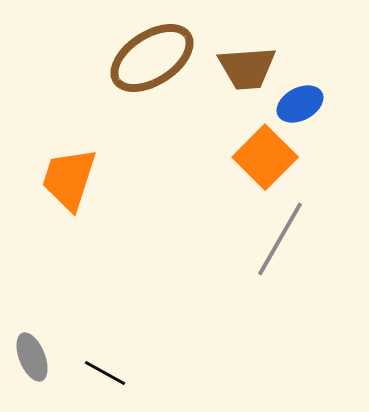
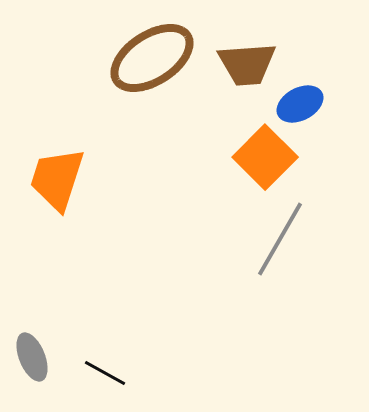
brown trapezoid: moved 4 px up
orange trapezoid: moved 12 px left
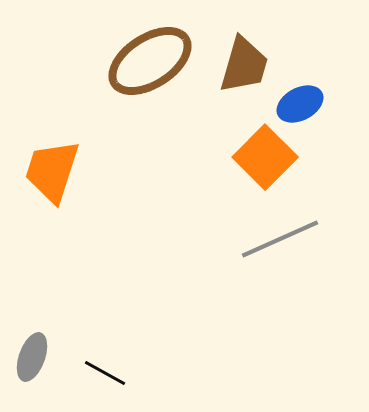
brown ellipse: moved 2 px left, 3 px down
brown trapezoid: moved 3 px left, 1 px down; rotated 70 degrees counterclockwise
orange trapezoid: moved 5 px left, 8 px up
gray line: rotated 36 degrees clockwise
gray ellipse: rotated 42 degrees clockwise
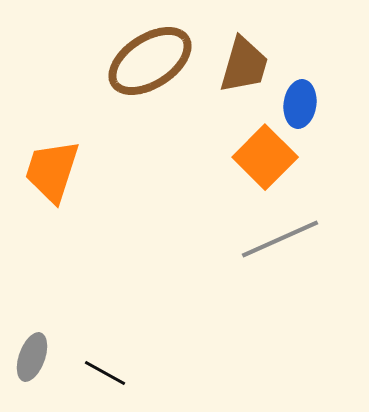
blue ellipse: rotated 54 degrees counterclockwise
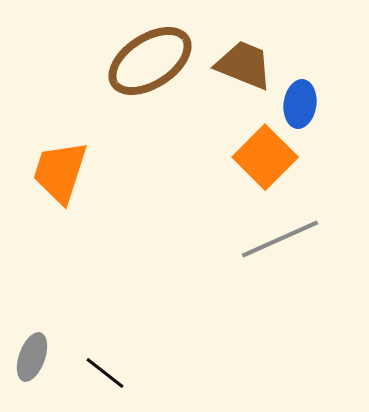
brown trapezoid: rotated 84 degrees counterclockwise
orange trapezoid: moved 8 px right, 1 px down
black line: rotated 9 degrees clockwise
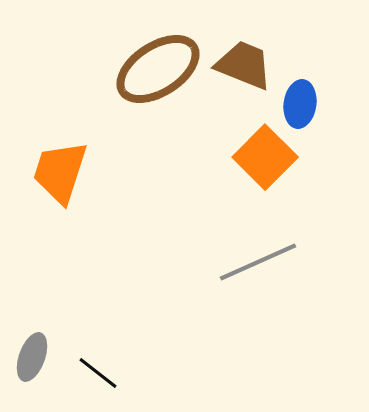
brown ellipse: moved 8 px right, 8 px down
gray line: moved 22 px left, 23 px down
black line: moved 7 px left
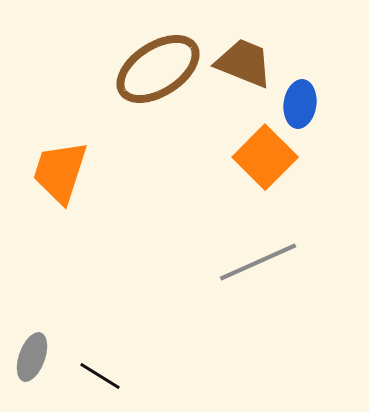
brown trapezoid: moved 2 px up
black line: moved 2 px right, 3 px down; rotated 6 degrees counterclockwise
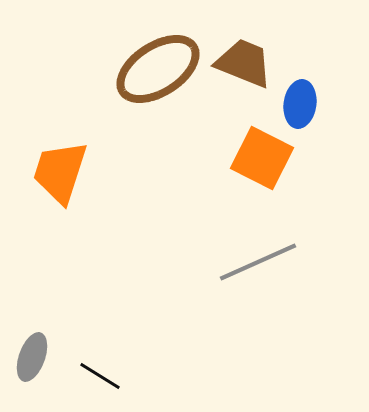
orange square: moved 3 px left, 1 px down; rotated 18 degrees counterclockwise
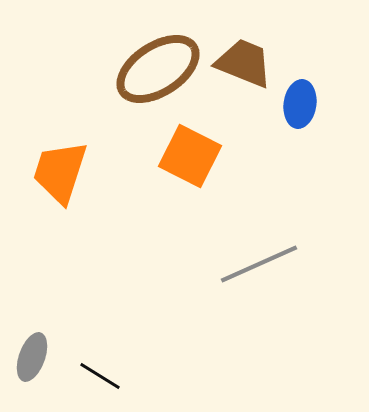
orange square: moved 72 px left, 2 px up
gray line: moved 1 px right, 2 px down
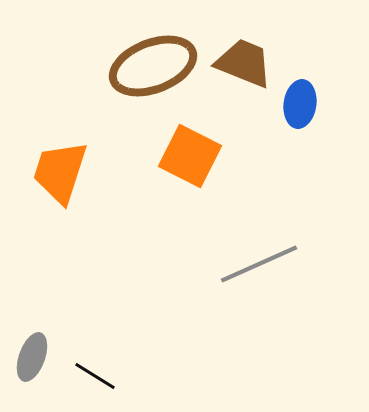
brown ellipse: moved 5 px left, 3 px up; rotated 12 degrees clockwise
black line: moved 5 px left
